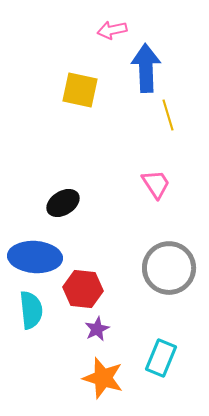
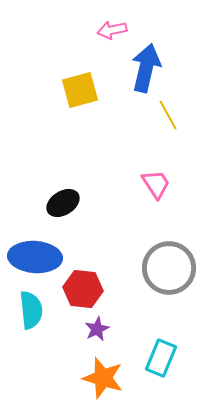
blue arrow: rotated 15 degrees clockwise
yellow square: rotated 27 degrees counterclockwise
yellow line: rotated 12 degrees counterclockwise
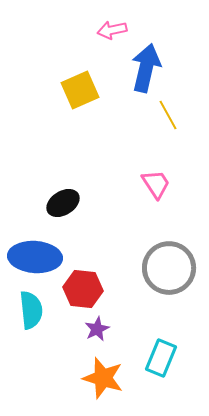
yellow square: rotated 9 degrees counterclockwise
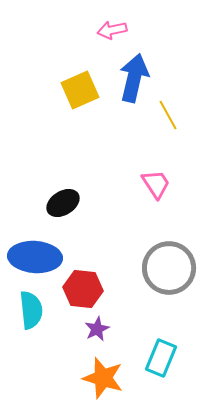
blue arrow: moved 12 px left, 10 px down
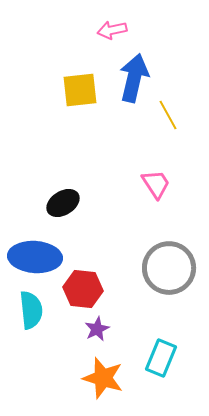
yellow square: rotated 18 degrees clockwise
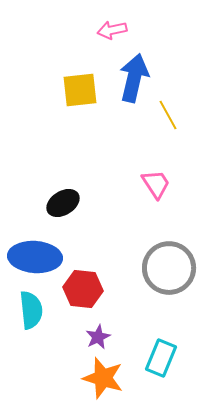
purple star: moved 1 px right, 8 px down
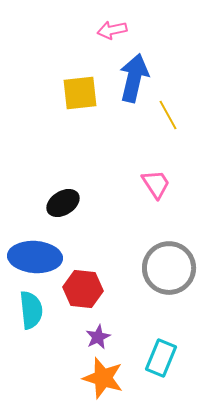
yellow square: moved 3 px down
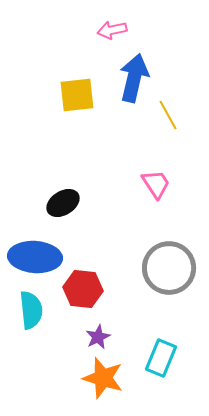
yellow square: moved 3 px left, 2 px down
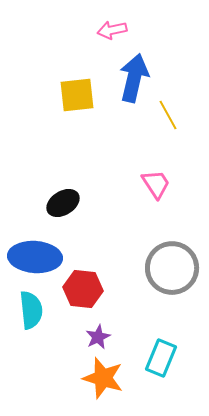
gray circle: moved 3 px right
